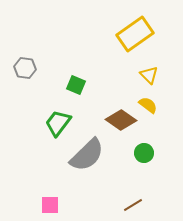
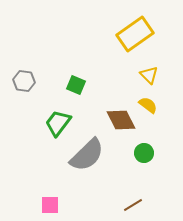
gray hexagon: moved 1 px left, 13 px down
brown diamond: rotated 28 degrees clockwise
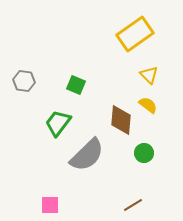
brown diamond: rotated 32 degrees clockwise
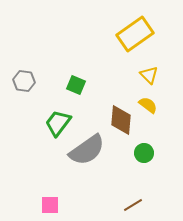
gray semicircle: moved 5 px up; rotated 9 degrees clockwise
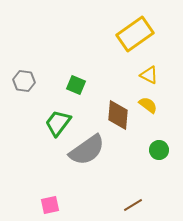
yellow triangle: rotated 18 degrees counterclockwise
brown diamond: moved 3 px left, 5 px up
green circle: moved 15 px right, 3 px up
pink square: rotated 12 degrees counterclockwise
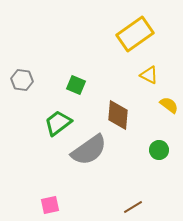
gray hexagon: moved 2 px left, 1 px up
yellow semicircle: moved 21 px right
green trapezoid: rotated 16 degrees clockwise
gray semicircle: moved 2 px right
brown line: moved 2 px down
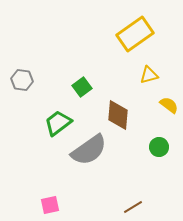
yellow triangle: rotated 42 degrees counterclockwise
green square: moved 6 px right, 2 px down; rotated 30 degrees clockwise
green circle: moved 3 px up
